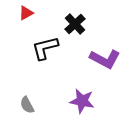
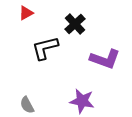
purple L-shape: rotated 8 degrees counterclockwise
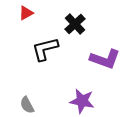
black L-shape: moved 1 px down
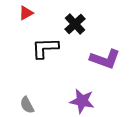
black L-shape: moved 1 px up; rotated 12 degrees clockwise
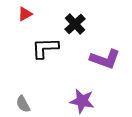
red triangle: moved 1 px left, 1 px down
gray semicircle: moved 4 px left, 1 px up
